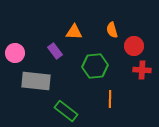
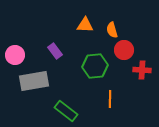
orange triangle: moved 11 px right, 7 px up
red circle: moved 10 px left, 4 px down
pink circle: moved 2 px down
gray rectangle: moved 2 px left; rotated 16 degrees counterclockwise
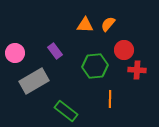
orange semicircle: moved 4 px left, 6 px up; rotated 56 degrees clockwise
pink circle: moved 2 px up
red cross: moved 5 px left
gray rectangle: rotated 20 degrees counterclockwise
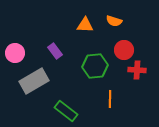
orange semicircle: moved 6 px right, 3 px up; rotated 112 degrees counterclockwise
